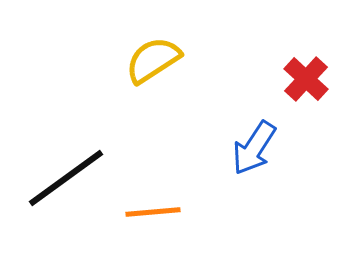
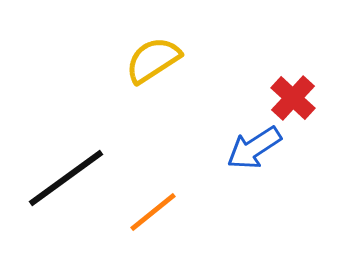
red cross: moved 13 px left, 19 px down
blue arrow: rotated 24 degrees clockwise
orange line: rotated 34 degrees counterclockwise
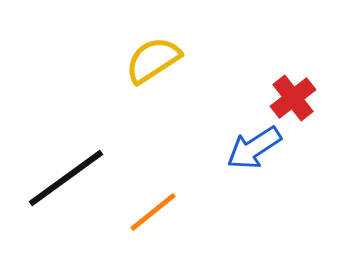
red cross: rotated 9 degrees clockwise
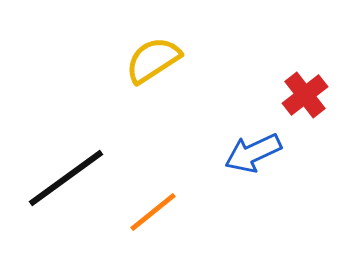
red cross: moved 12 px right, 3 px up
blue arrow: moved 1 px left, 5 px down; rotated 8 degrees clockwise
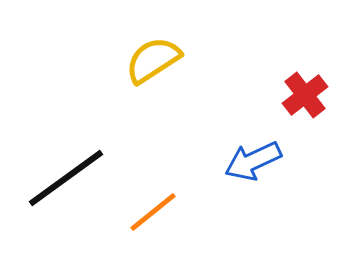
blue arrow: moved 8 px down
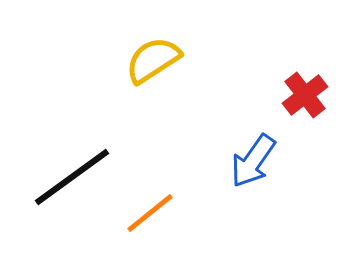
blue arrow: rotated 30 degrees counterclockwise
black line: moved 6 px right, 1 px up
orange line: moved 3 px left, 1 px down
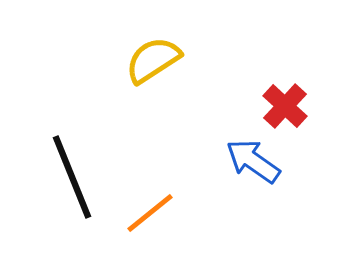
red cross: moved 20 px left, 11 px down; rotated 9 degrees counterclockwise
blue arrow: rotated 90 degrees clockwise
black line: rotated 76 degrees counterclockwise
